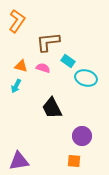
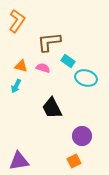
brown L-shape: moved 1 px right
orange square: rotated 32 degrees counterclockwise
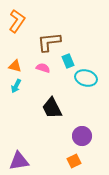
cyan rectangle: rotated 32 degrees clockwise
orange triangle: moved 6 px left
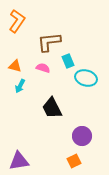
cyan arrow: moved 4 px right
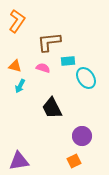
cyan rectangle: rotated 72 degrees counterclockwise
cyan ellipse: rotated 40 degrees clockwise
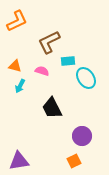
orange L-shape: rotated 30 degrees clockwise
brown L-shape: rotated 20 degrees counterclockwise
pink semicircle: moved 1 px left, 3 px down
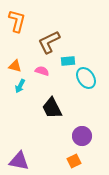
orange L-shape: rotated 50 degrees counterclockwise
purple triangle: rotated 20 degrees clockwise
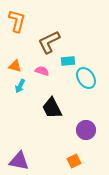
purple circle: moved 4 px right, 6 px up
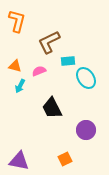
pink semicircle: moved 3 px left; rotated 40 degrees counterclockwise
orange square: moved 9 px left, 2 px up
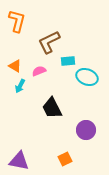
orange triangle: rotated 16 degrees clockwise
cyan ellipse: moved 1 px right, 1 px up; rotated 35 degrees counterclockwise
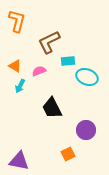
orange square: moved 3 px right, 5 px up
